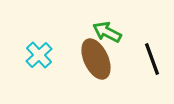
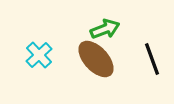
green arrow: moved 2 px left, 3 px up; rotated 132 degrees clockwise
brown ellipse: rotated 18 degrees counterclockwise
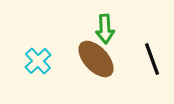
green arrow: rotated 108 degrees clockwise
cyan cross: moved 1 px left, 6 px down
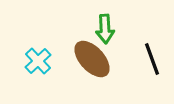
brown ellipse: moved 4 px left
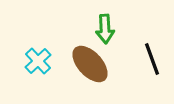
brown ellipse: moved 2 px left, 5 px down
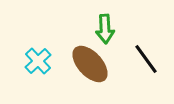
black line: moved 6 px left; rotated 16 degrees counterclockwise
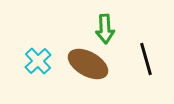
black line: rotated 20 degrees clockwise
brown ellipse: moved 2 px left; rotated 18 degrees counterclockwise
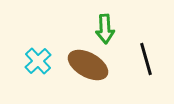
brown ellipse: moved 1 px down
